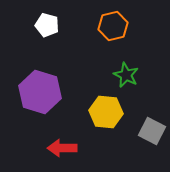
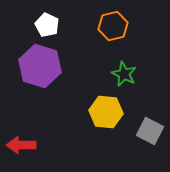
white pentagon: rotated 10 degrees clockwise
green star: moved 2 px left, 1 px up
purple hexagon: moved 26 px up
gray square: moved 2 px left
red arrow: moved 41 px left, 3 px up
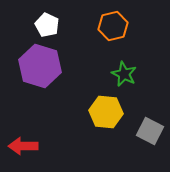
red arrow: moved 2 px right, 1 px down
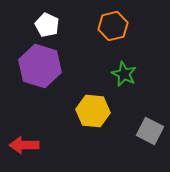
yellow hexagon: moved 13 px left, 1 px up
red arrow: moved 1 px right, 1 px up
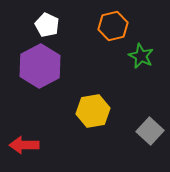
purple hexagon: rotated 15 degrees clockwise
green star: moved 17 px right, 18 px up
yellow hexagon: rotated 16 degrees counterclockwise
gray square: rotated 16 degrees clockwise
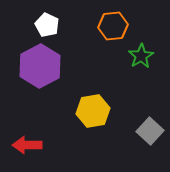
orange hexagon: rotated 8 degrees clockwise
green star: rotated 15 degrees clockwise
red arrow: moved 3 px right
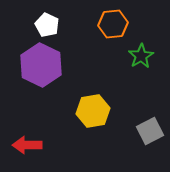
orange hexagon: moved 2 px up
purple hexagon: moved 1 px right, 1 px up; rotated 6 degrees counterclockwise
gray square: rotated 20 degrees clockwise
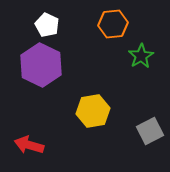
red arrow: moved 2 px right; rotated 16 degrees clockwise
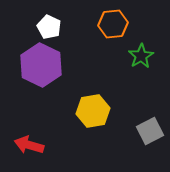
white pentagon: moved 2 px right, 2 px down
